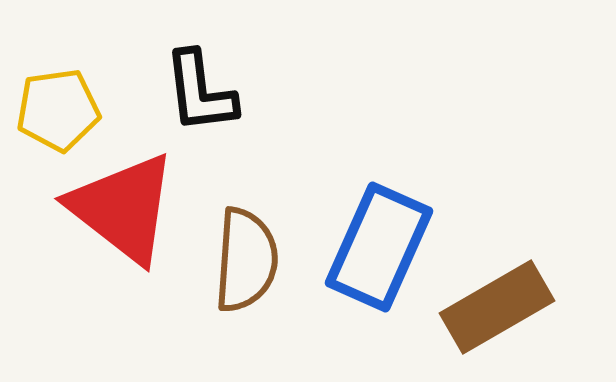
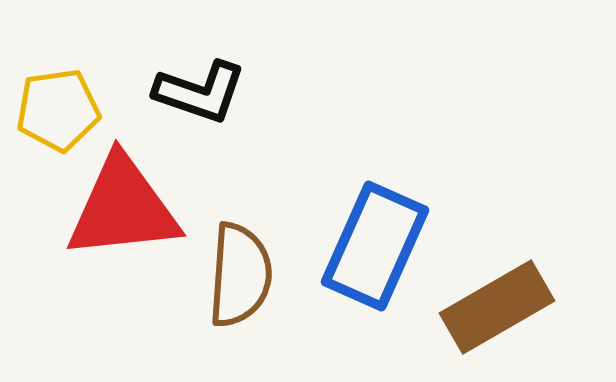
black L-shape: rotated 64 degrees counterclockwise
red triangle: rotated 44 degrees counterclockwise
blue rectangle: moved 4 px left, 1 px up
brown semicircle: moved 6 px left, 15 px down
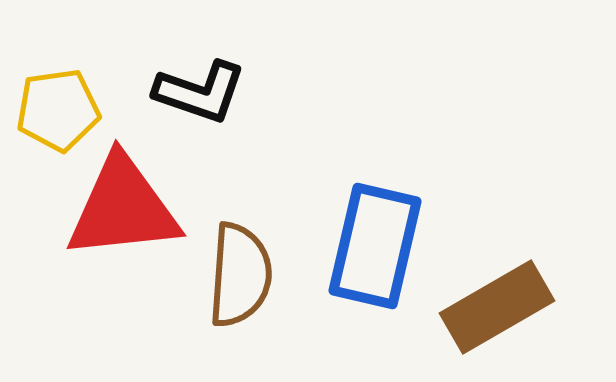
blue rectangle: rotated 11 degrees counterclockwise
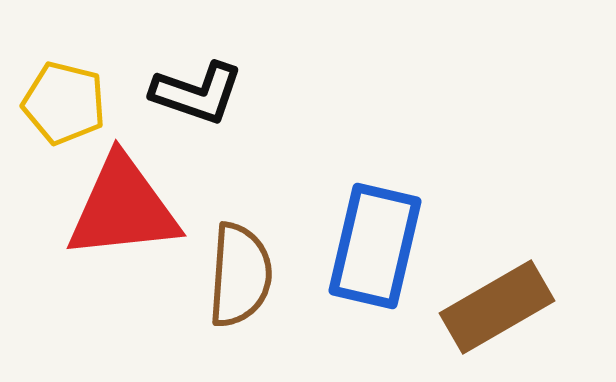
black L-shape: moved 3 px left, 1 px down
yellow pentagon: moved 6 px right, 7 px up; rotated 22 degrees clockwise
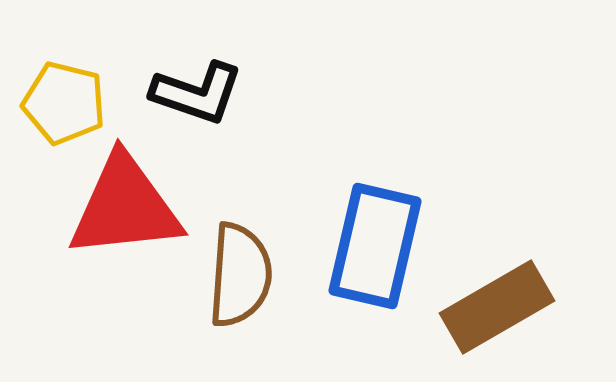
red triangle: moved 2 px right, 1 px up
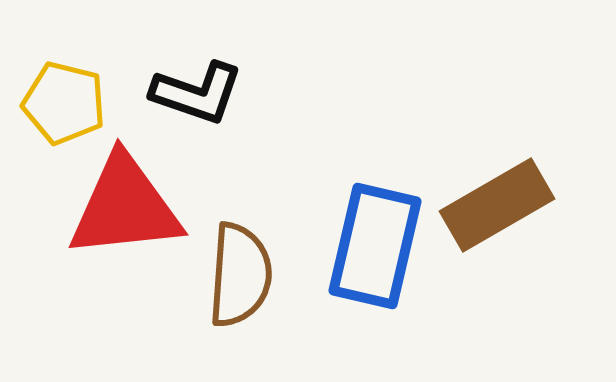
brown rectangle: moved 102 px up
